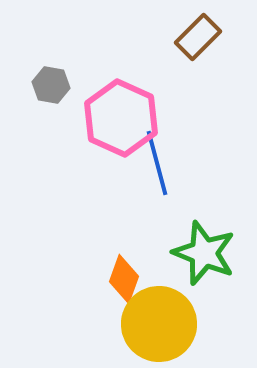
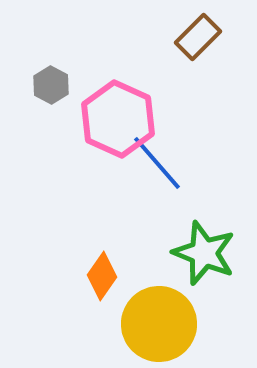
gray hexagon: rotated 18 degrees clockwise
pink hexagon: moved 3 px left, 1 px down
blue line: rotated 26 degrees counterclockwise
orange diamond: moved 22 px left, 3 px up; rotated 15 degrees clockwise
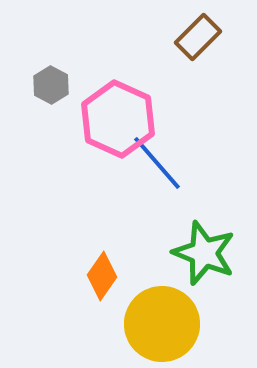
yellow circle: moved 3 px right
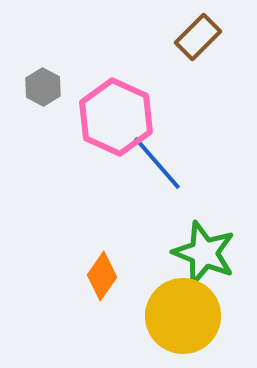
gray hexagon: moved 8 px left, 2 px down
pink hexagon: moved 2 px left, 2 px up
yellow circle: moved 21 px right, 8 px up
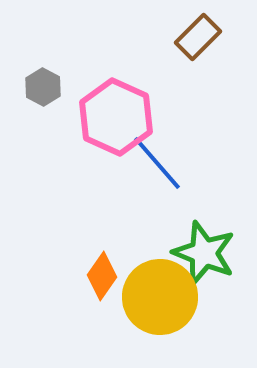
yellow circle: moved 23 px left, 19 px up
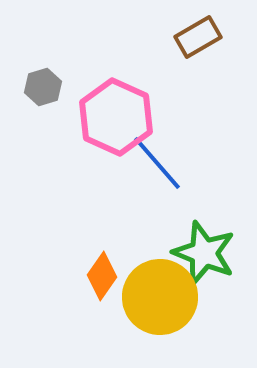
brown rectangle: rotated 15 degrees clockwise
gray hexagon: rotated 15 degrees clockwise
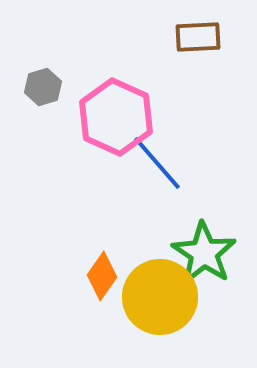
brown rectangle: rotated 27 degrees clockwise
green star: rotated 12 degrees clockwise
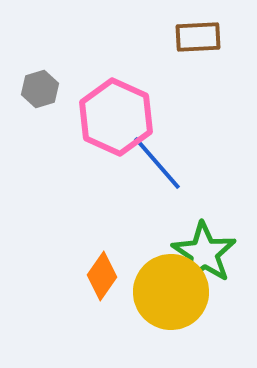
gray hexagon: moved 3 px left, 2 px down
yellow circle: moved 11 px right, 5 px up
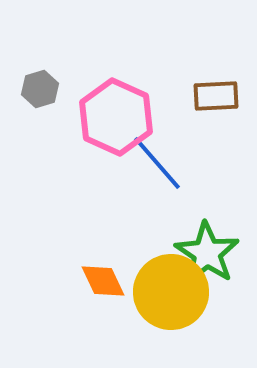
brown rectangle: moved 18 px right, 59 px down
green star: moved 3 px right
orange diamond: moved 1 px right, 5 px down; rotated 60 degrees counterclockwise
